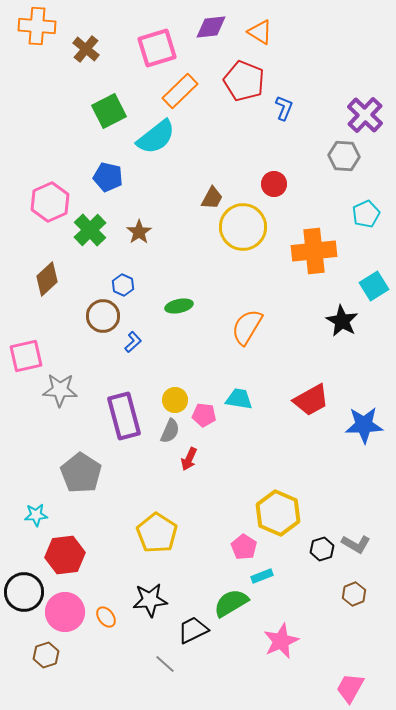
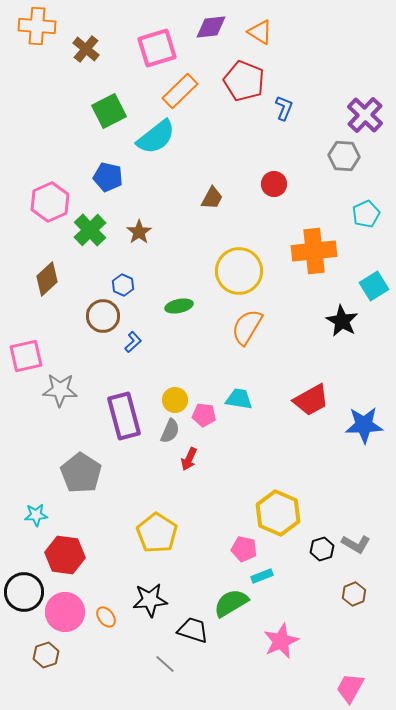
yellow circle at (243, 227): moved 4 px left, 44 px down
pink pentagon at (244, 547): moved 2 px down; rotated 20 degrees counterclockwise
red hexagon at (65, 555): rotated 15 degrees clockwise
black trapezoid at (193, 630): rotated 44 degrees clockwise
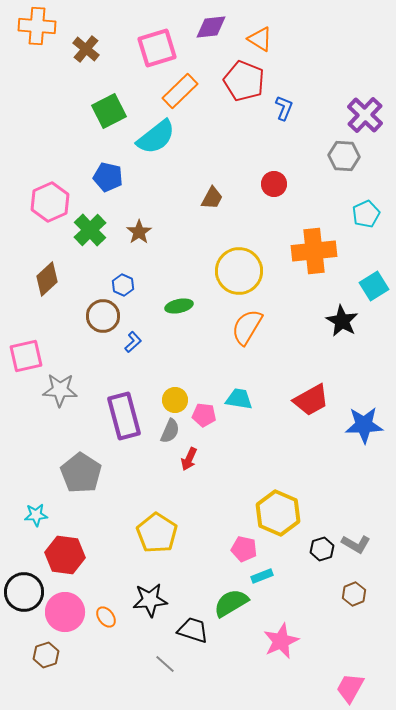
orange triangle at (260, 32): moved 7 px down
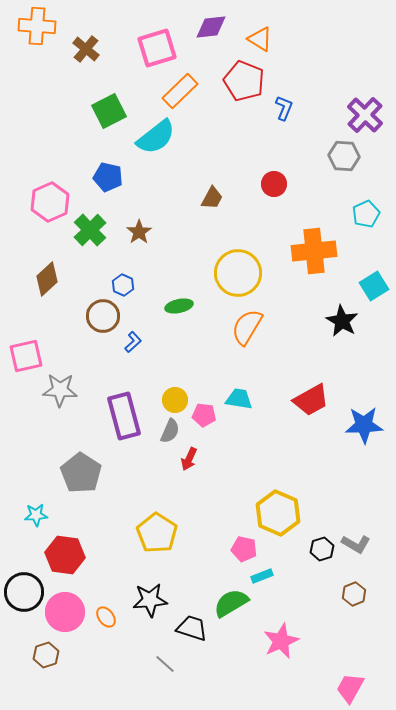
yellow circle at (239, 271): moved 1 px left, 2 px down
black trapezoid at (193, 630): moved 1 px left, 2 px up
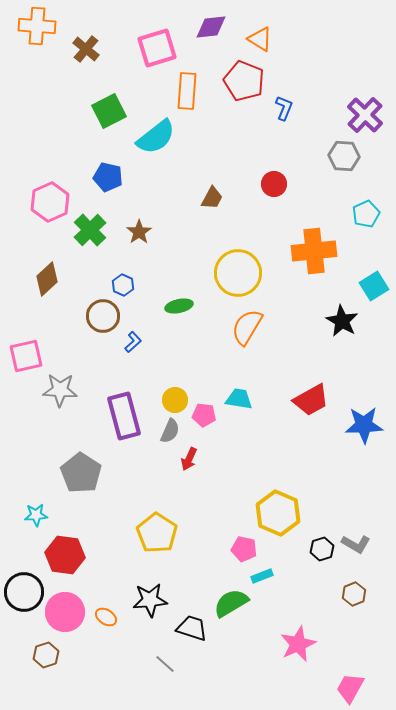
orange rectangle at (180, 91): moved 7 px right; rotated 42 degrees counterclockwise
orange ellipse at (106, 617): rotated 20 degrees counterclockwise
pink star at (281, 641): moved 17 px right, 3 px down
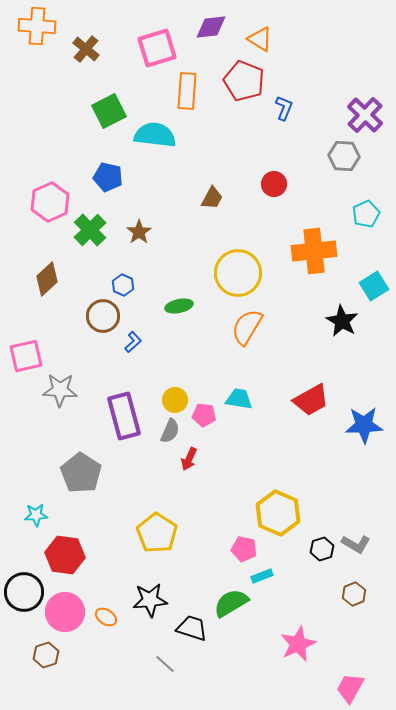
cyan semicircle at (156, 137): moved 1 px left, 2 px up; rotated 135 degrees counterclockwise
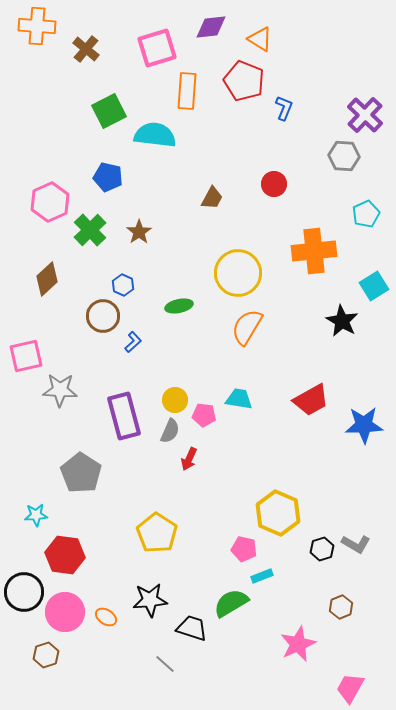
brown hexagon at (354, 594): moved 13 px left, 13 px down
